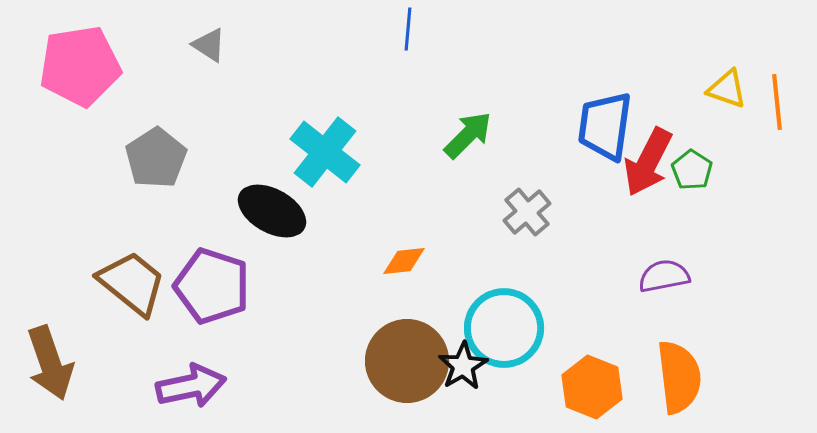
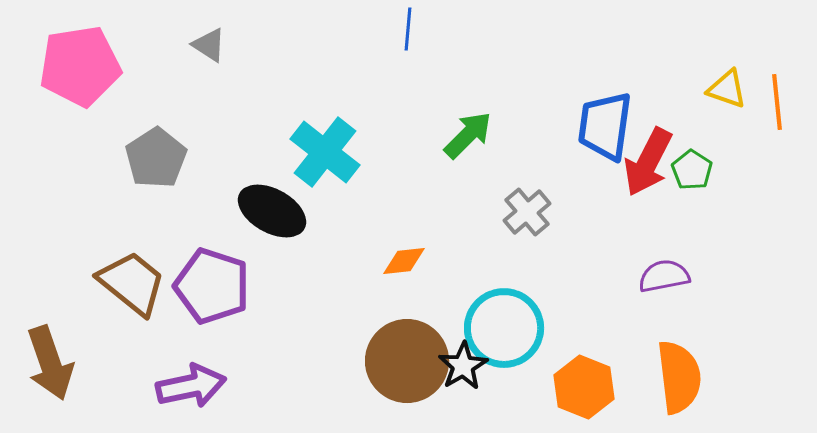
orange hexagon: moved 8 px left
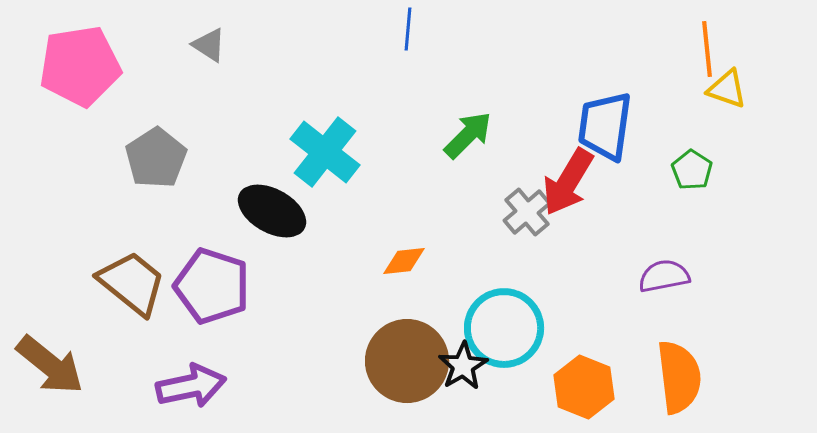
orange line: moved 70 px left, 53 px up
red arrow: moved 80 px left, 20 px down; rotated 4 degrees clockwise
brown arrow: moved 2 px down; rotated 32 degrees counterclockwise
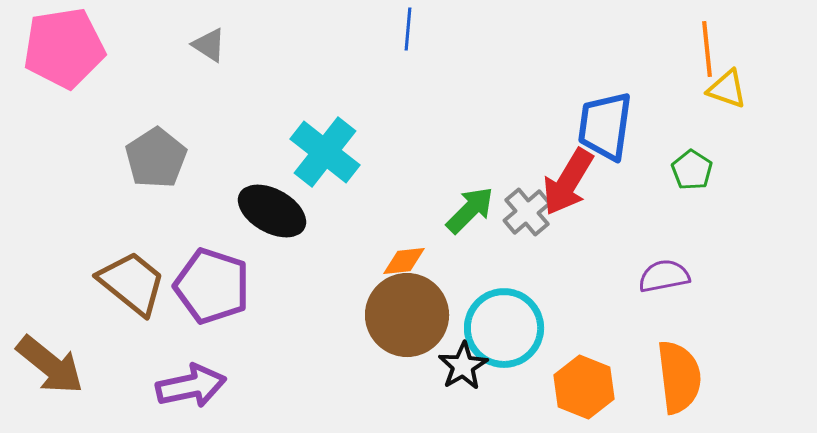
pink pentagon: moved 16 px left, 18 px up
green arrow: moved 2 px right, 75 px down
brown circle: moved 46 px up
